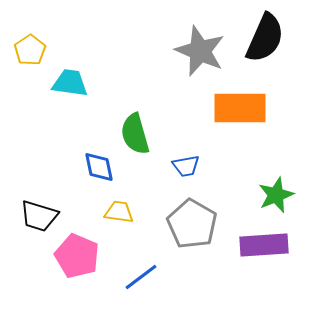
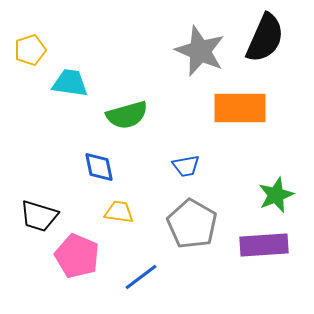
yellow pentagon: rotated 16 degrees clockwise
green semicircle: moved 8 px left, 19 px up; rotated 90 degrees counterclockwise
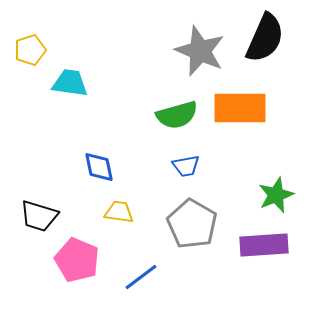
green semicircle: moved 50 px right
pink pentagon: moved 4 px down
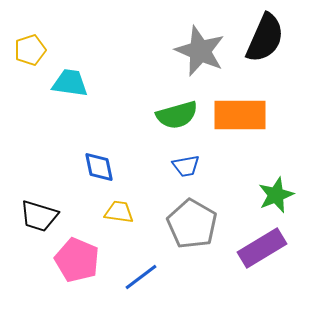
orange rectangle: moved 7 px down
purple rectangle: moved 2 px left, 3 px down; rotated 27 degrees counterclockwise
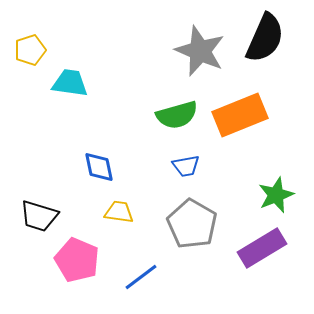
orange rectangle: rotated 22 degrees counterclockwise
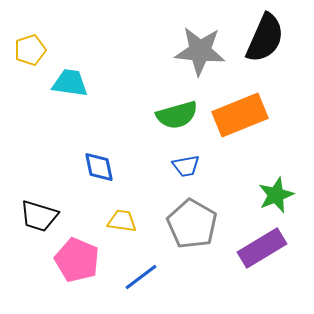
gray star: rotated 18 degrees counterclockwise
yellow trapezoid: moved 3 px right, 9 px down
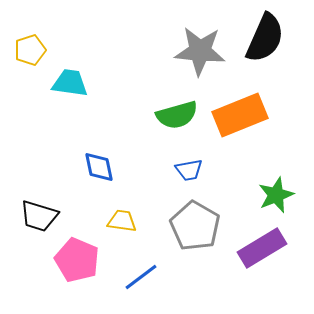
blue trapezoid: moved 3 px right, 4 px down
gray pentagon: moved 3 px right, 2 px down
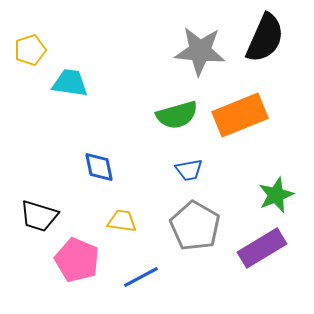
blue line: rotated 9 degrees clockwise
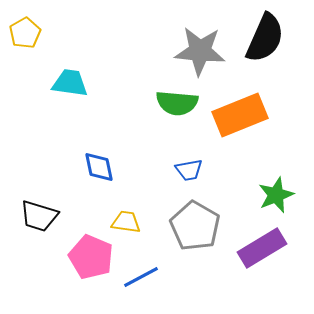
yellow pentagon: moved 5 px left, 17 px up; rotated 12 degrees counterclockwise
green semicircle: moved 12 px up; rotated 21 degrees clockwise
yellow trapezoid: moved 4 px right, 1 px down
pink pentagon: moved 14 px right, 3 px up
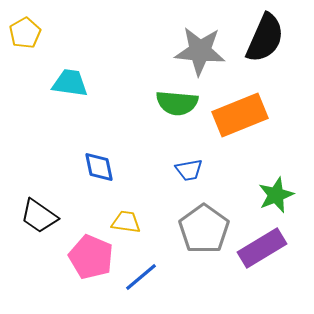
black trapezoid: rotated 18 degrees clockwise
gray pentagon: moved 9 px right, 3 px down; rotated 6 degrees clockwise
blue line: rotated 12 degrees counterclockwise
